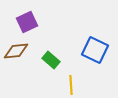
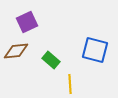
blue square: rotated 12 degrees counterclockwise
yellow line: moved 1 px left, 1 px up
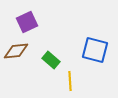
yellow line: moved 3 px up
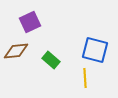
purple square: moved 3 px right
yellow line: moved 15 px right, 3 px up
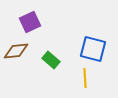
blue square: moved 2 px left, 1 px up
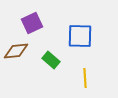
purple square: moved 2 px right, 1 px down
blue square: moved 13 px left, 13 px up; rotated 12 degrees counterclockwise
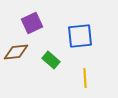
blue square: rotated 8 degrees counterclockwise
brown diamond: moved 1 px down
